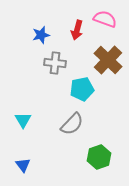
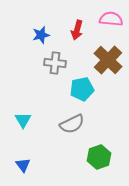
pink semicircle: moved 6 px right; rotated 15 degrees counterclockwise
gray semicircle: rotated 20 degrees clockwise
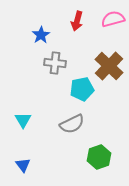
pink semicircle: moved 2 px right; rotated 20 degrees counterclockwise
red arrow: moved 9 px up
blue star: rotated 18 degrees counterclockwise
brown cross: moved 1 px right, 6 px down
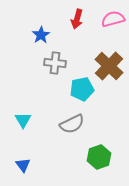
red arrow: moved 2 px up
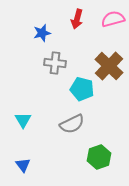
blue star: moved 1 px right, 2 px up; rotated 18 degrees clockwise
cyan pentagon: rotated 25 degrees clockwise
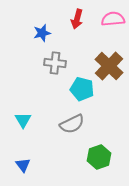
pink semicircle: rotated 10 degrees clockwise
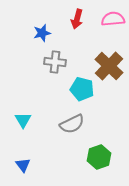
gray cross: moved 1 px up
